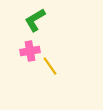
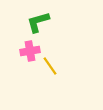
green L-shape: moved 3 px right, 2 px down; rotated 15 degrees clockwise
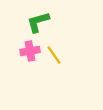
yellow line: moved 4 px right, 11 px up
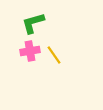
green L-shape: moved 5 px left, 1 px down
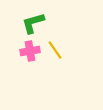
yellow line: moved 1 px right, 5 px up
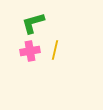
yellow line: rotated 48 degrees clockwise
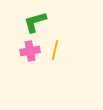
green L-shape: moved 2 px right, 1 px up
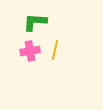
green L-shape: rotated 20 degrees clockwise
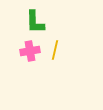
green L-shape: rotated 95 degrees counterclockwise
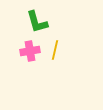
green L-shape: moved 2 px right; rotated 15 degrees counterclockwise
